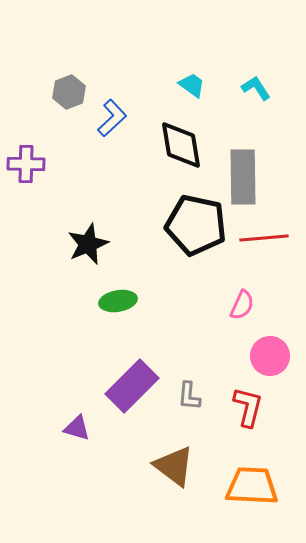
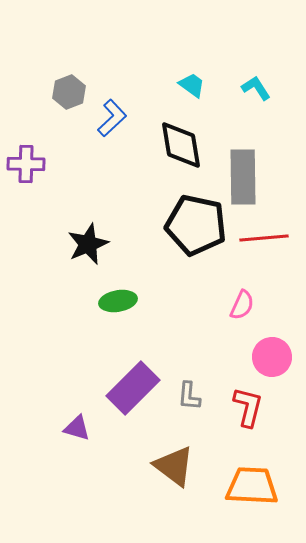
pink circle: moved 2 px right, 1 px down
purple rectangle: moved 1 px right, 2 px down
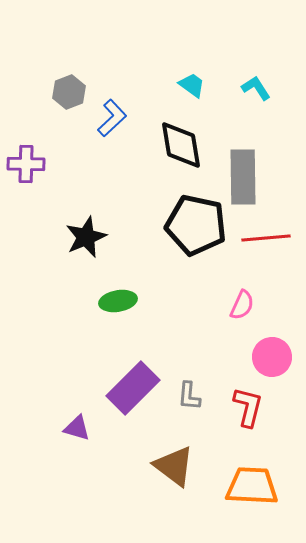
red line: moved 2 px right
black star: moved 2 px left, 7 px up
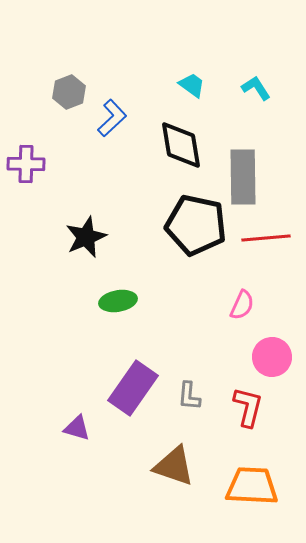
purple rectangle: rotated 10 degrees counterclockwise
brown triangle: rotated 18 degrees counterclockwise
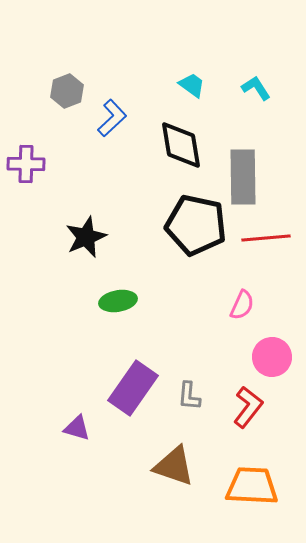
gray hexagon: moved 2 px left, 1 px up
red L-shape: rotated 24 degrees clockwise
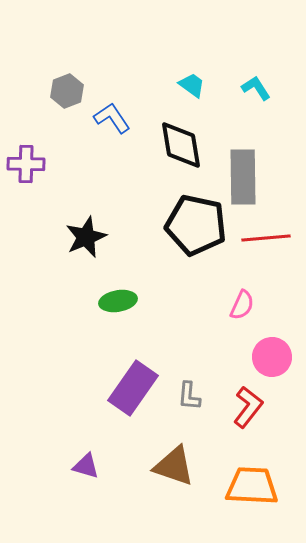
blue L-shape: rotated 81 degrees counterclockwise
purple triangle: moved 9 px right, 38 px down
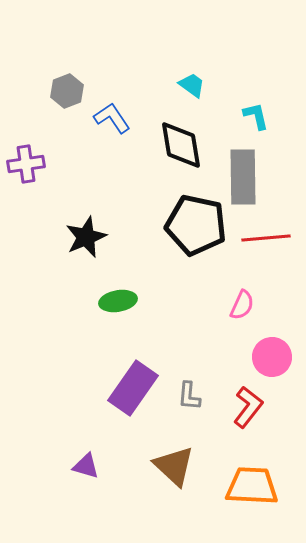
cyan L-shape: moved 28 px down; rotated 20 degrees clockwise
purple cross: rotated 9 degrees counterclockwise
brown triangle: rotated 24 degrees clockwise
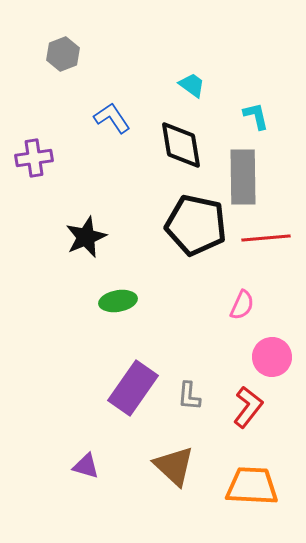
gray hexagon: moved 4 px left, 37 px up
purple cross: moved 8 px right, 6 px up
